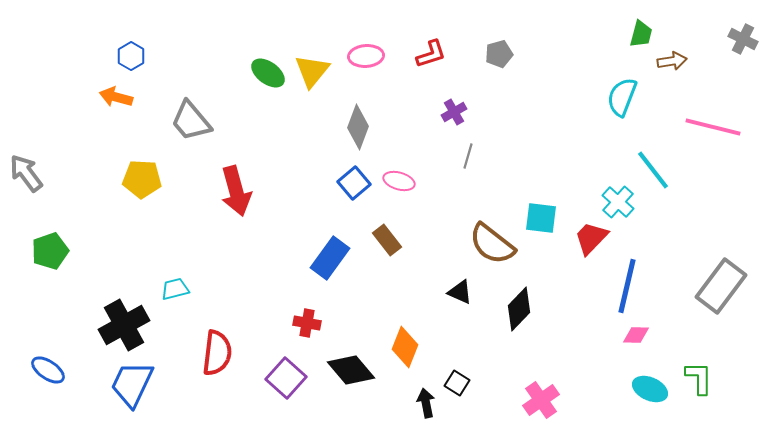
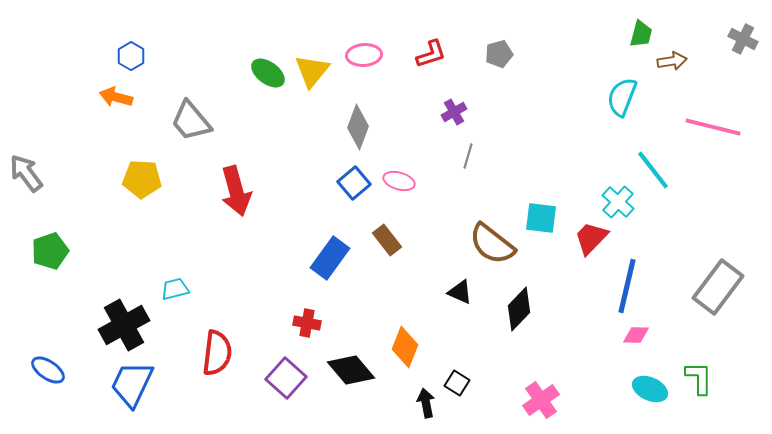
pink ellipse at (366, 56): moved 2 px left, 1 px up
gray rectangle at (721, 286): moved 3 px left, 1 px down
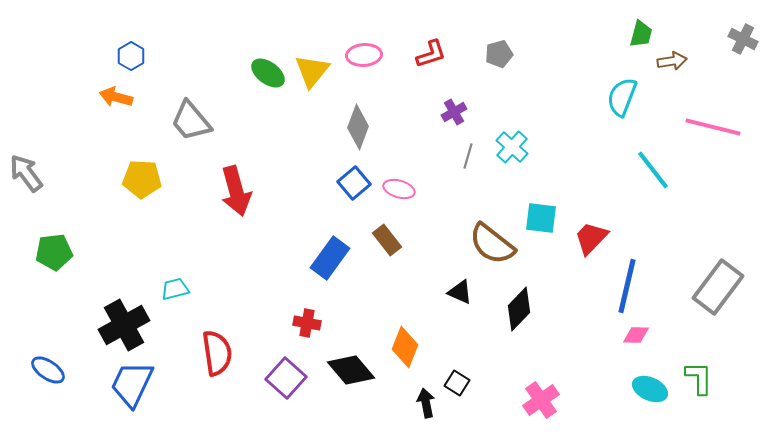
pink ellipse at (399, 181): moved 8 px down
cyan cross at (618, 202): moved 106 px left, 55 px up
green pentagon at (50, 251): moved 4 px right, 1 px down; rotated 12 degrees clockwise
red semicircle at (217, 353): rotated 15 degrees counterclockwise
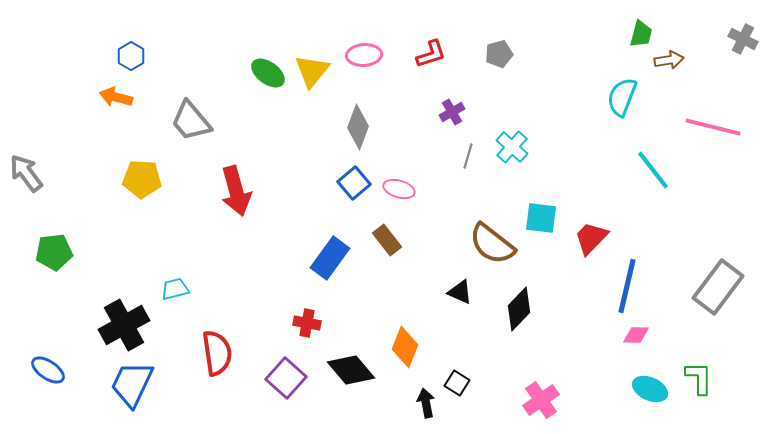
brown arrow at (672, 61): moved 3 px left, 1 px up
purple cross at (454, 112): moved 2 px left
